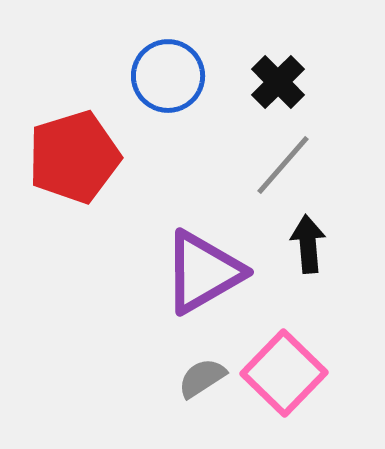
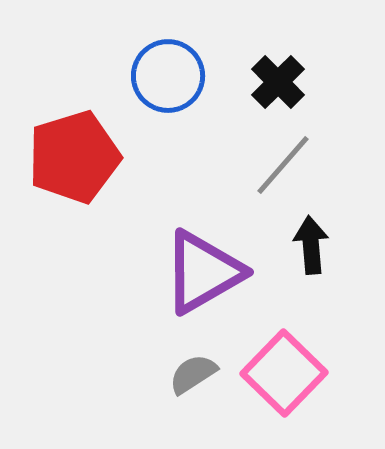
black arrow: moved 3 px right, 1 px down
gray semicircle: moved 9 px left, 4 px up
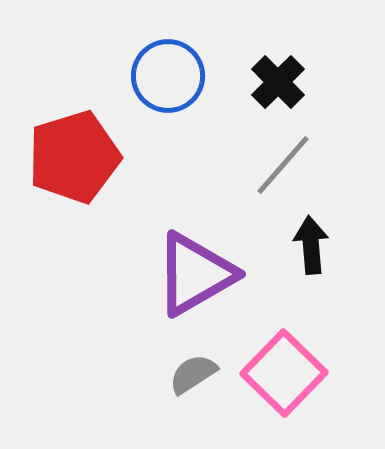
purple triangle: moved 8 px left, 2 px down
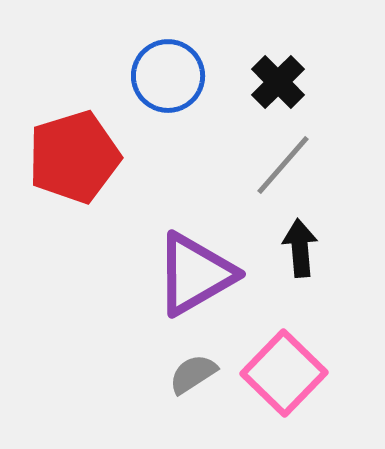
black arrow: moved 11 px left, 3 px down
